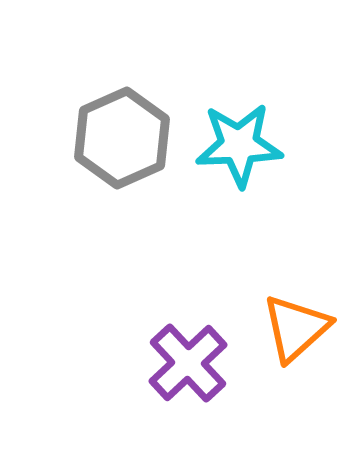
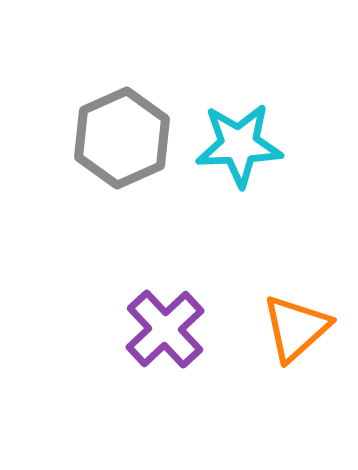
purple cross: moved 23 px left, 34 px up
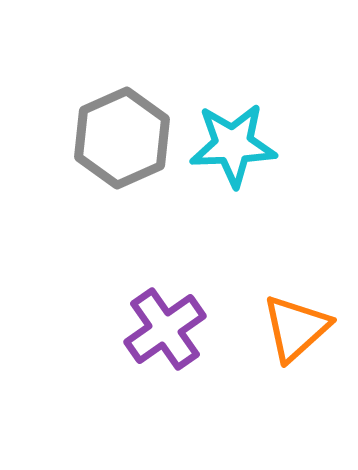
cyan star: moved 6 px left
purple cross: rotated 8 degrees clockwise
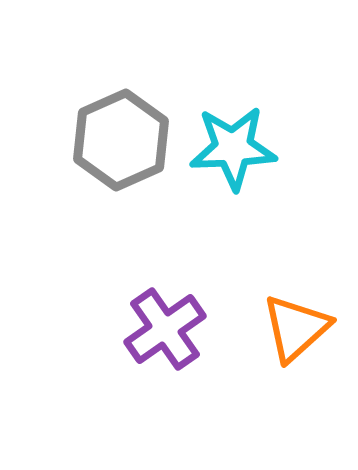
gray hexagon: moved 1 px left, 2 px down
cyan star: moved 3 px down
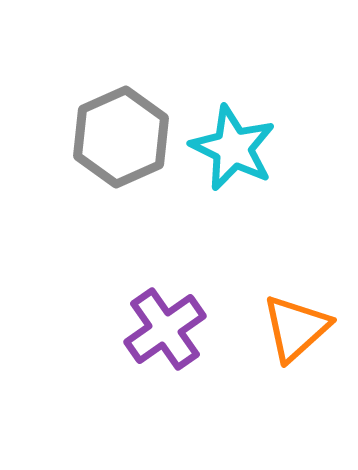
gray hexagon: moved 3 px up
cyan star: rotated 28 degrees clockwise
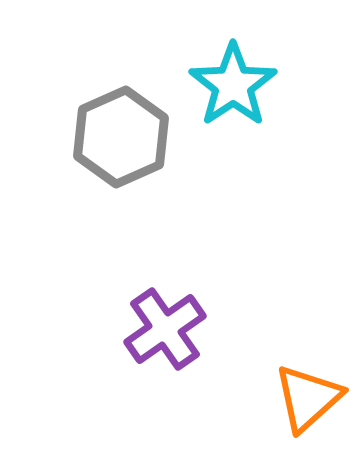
cyan star: moved 63 px up; rotated 12 degrees clockwise
orange triangle: moved 12 px right, 70 px down
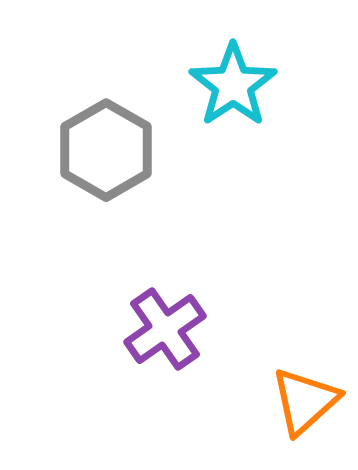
gray hexagon: moved 15 px left, 13 px down; rotated 6 degrees counterclockwise
orange triangle: moved 3 px left, 3 px down
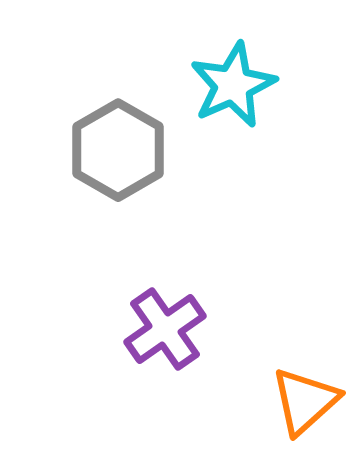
cyan star: rotated 10 degrees clockwise
gray hexagon: moved 12 px right
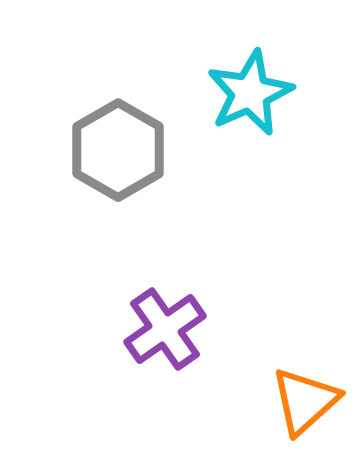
cyan star: moved 17 px right, 8 px down
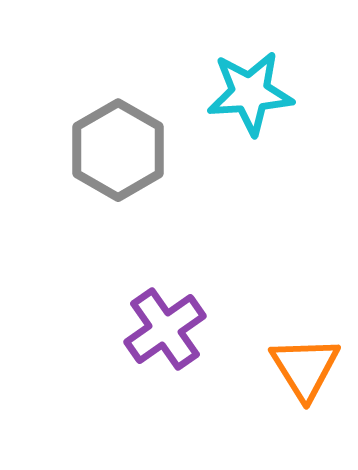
cyan star: rotated 20 degrees clockwise
orange triangle: moved 33 px up; rotated 20 degrees counterclockwise
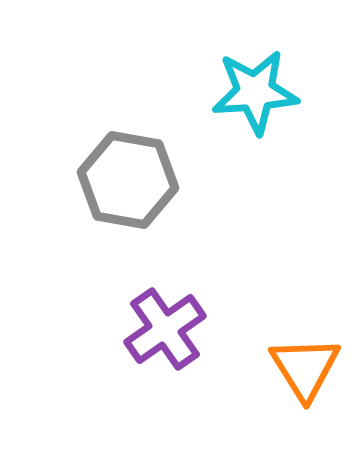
cyan star: moved 5 px right, 1 px up
gray hexagon: moved 10 px right, 30 px down; rotated 20 degrees counterclockwise
